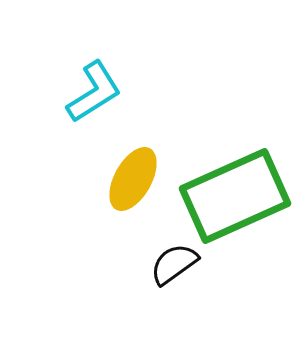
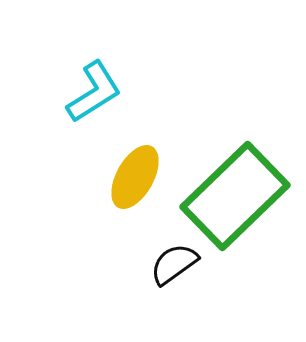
yellow ellipse: moved 2 px right, 2 px up
green rectangle: rotated 20 degrees counterclockwise
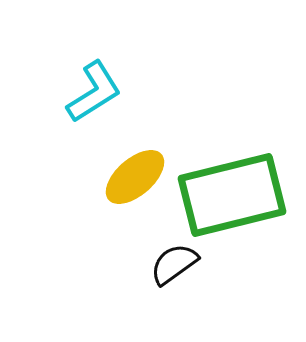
yellow ellipse: rotated 20 degrees clockwise
green rectangle: moved 3 px left, 1 px up; rotated 30 degrees clockwise
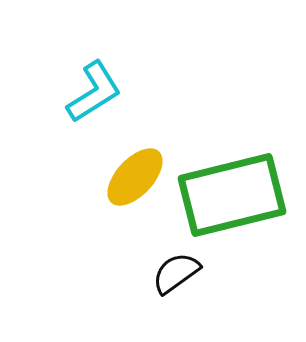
yellow ellipse: rotated 6 degrees counterclockwise
black semicircle: moved 2 px right, 9 px down
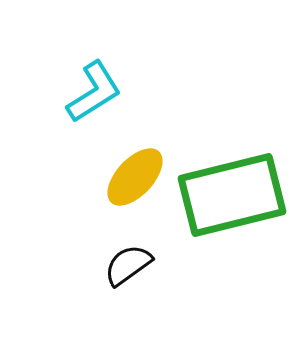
black semicircle: moved 48 px left, 8 px up
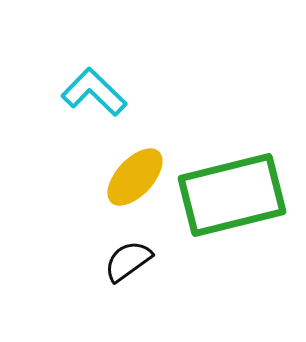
cyan L-shape: rotated 104 degrees counterclockwise
black semicircle: moved 4 px up
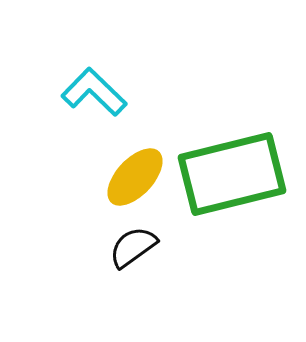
green rectangle: moved 21 px up
black semicircle: moved 5 px right, 14 px up
